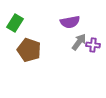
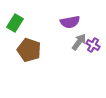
purple cross: rotated 24 degrees clockwise
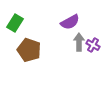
purple semicircle: rotated 18 degrees counterclockwise
gray arrow: rotated 36 degrees counterclockwise
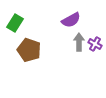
purple semicircle: moved 1 px right, 2 px up
purple cross: moved 2 px right, 1 px up
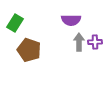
purple semicircle: rotated 30 degrees clockwise
purple cross: moved 2 px up; rotated 32 degrees counterclockwise
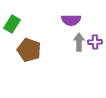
green rectangle: moved 3 px left, 1 px down
